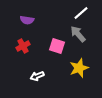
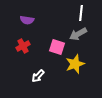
white line: rotated 42 degrees counterclockwise
gray arrow: rotated 78 degrees counterclockwise
pink square: moved 1 px down
yellow star: moved 4 px left, 4 px up
white arrow: moved 1 px right; rotated 24 degrees counterclockwise
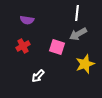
white line: moved 4 px left
yellow star: moved 10 px right
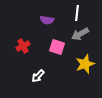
purple semicircle: moved 20 px right
gray arrow: moved 2 px right
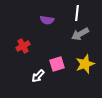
pink square: moved 17 px down; rotated 35 degrees counterclockwise
